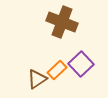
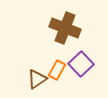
brown cross: moved 3 px right, 6 px down
orange rectangle: rotated 18 degrees counterclockwise
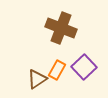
brown cross: moved 4 px left
purple square: moved 3 px right, 3 px down
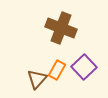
brown triangle: rotated 15 degrees counterclockwise
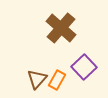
brown cross: rotated 20 degrees clockwise
orange rectangle: moved 10 px down
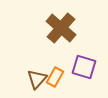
purple square: rotated 30 degrees counterclockwise
orange rectangle: moved 2 px left, 3 px up
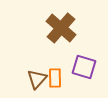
orange rectangle: moved 1 px down; rotated 30 degrees counterclockwise
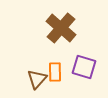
orange rectangle: moved 6 px up
